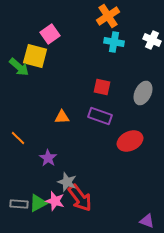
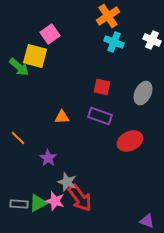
cyan cross: rotated 12 degrees clockwise
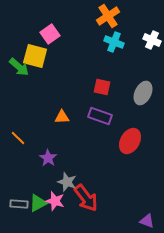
red ellipse: rotated 35 degrees counterclockwise
red arrow: moved 6 px right
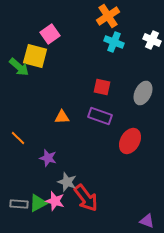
purple star: rotated 18 degrees counterclockwise
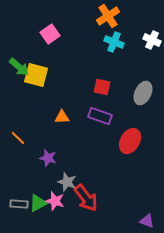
yellow square: moved 1 px right, 19 px down
